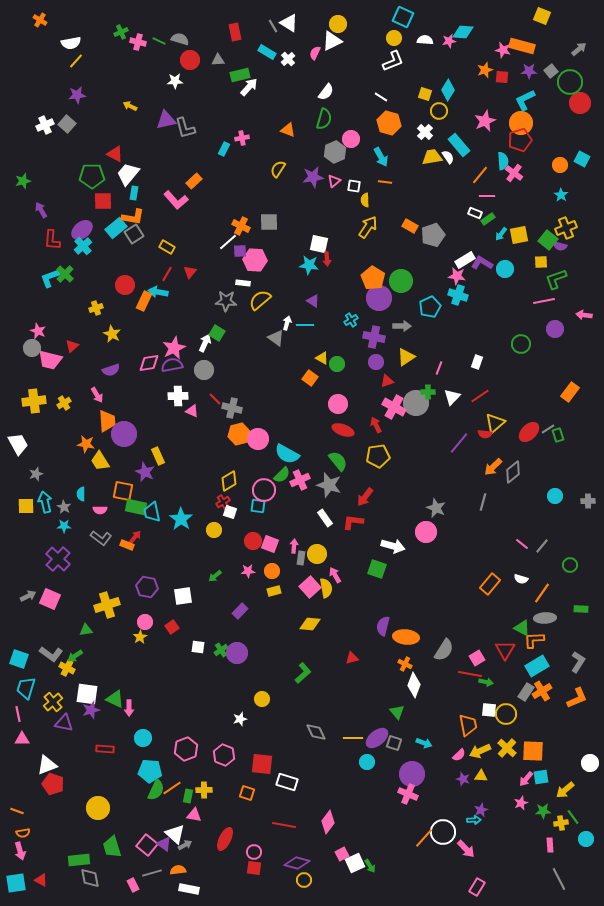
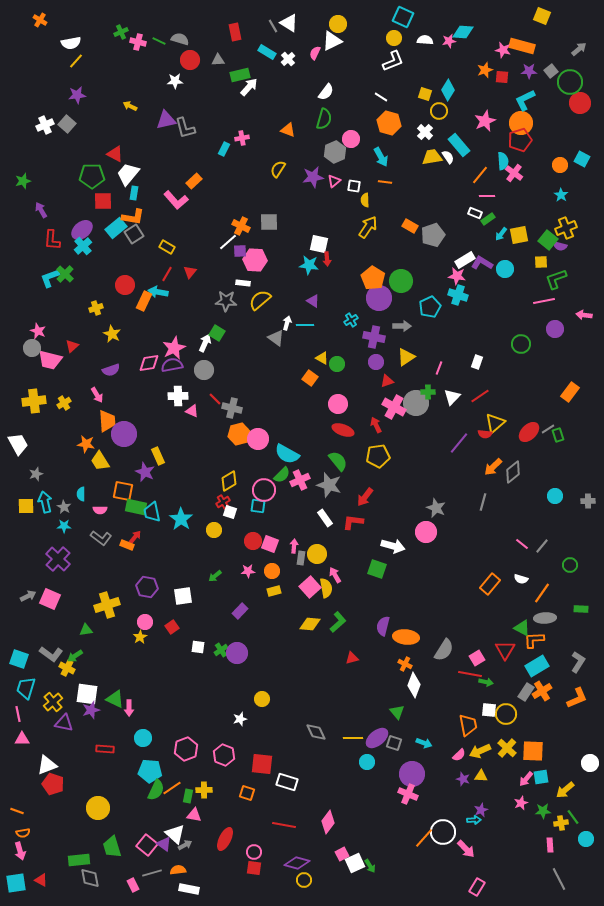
green L-shape at (303, 673): moved 35 px right, 51 px up
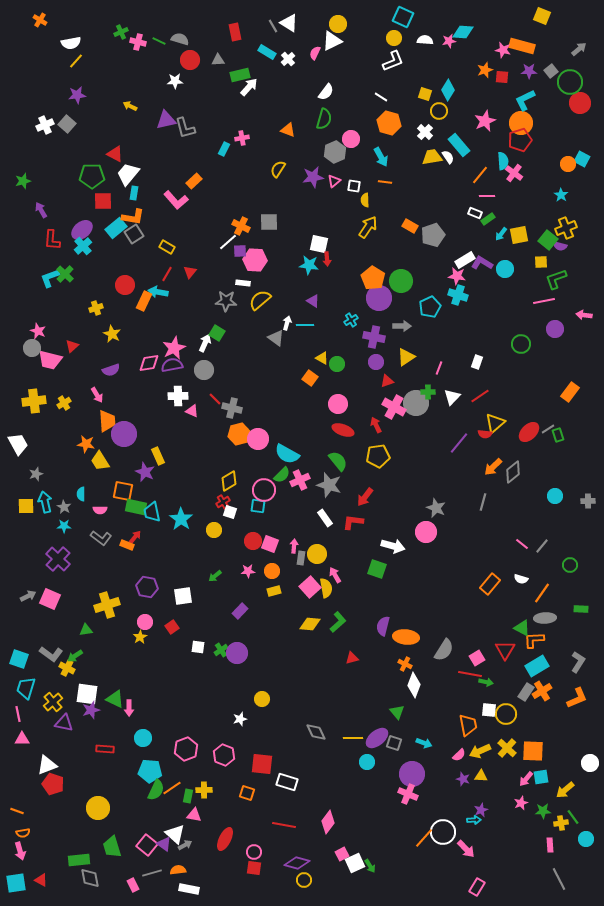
orange circle at (560, 165): moved 8 px right, 1 px up
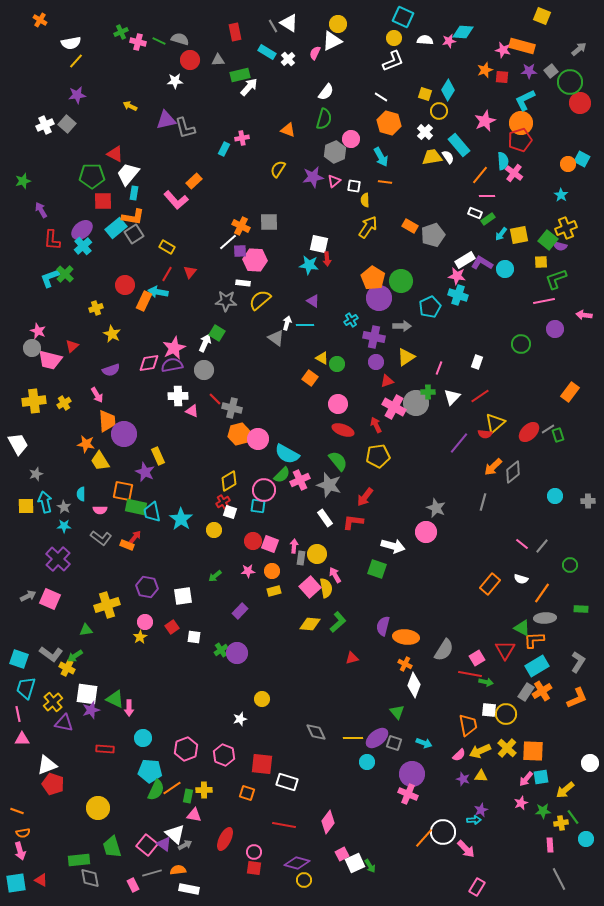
white square at (198, 647): moved 4 px left, 10 px up
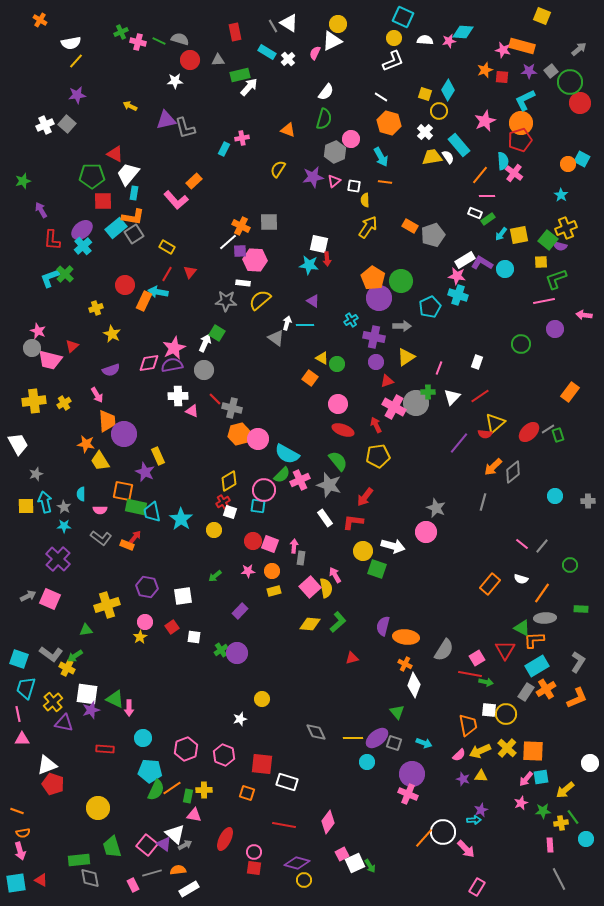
yellow circle at (317, 554): moved 46 px right, 3 px up
orange cross at (542, 691): moved 4 px right, 2 px up
white rectangle at (189, 889): rotated 42 degrees counterclockwise
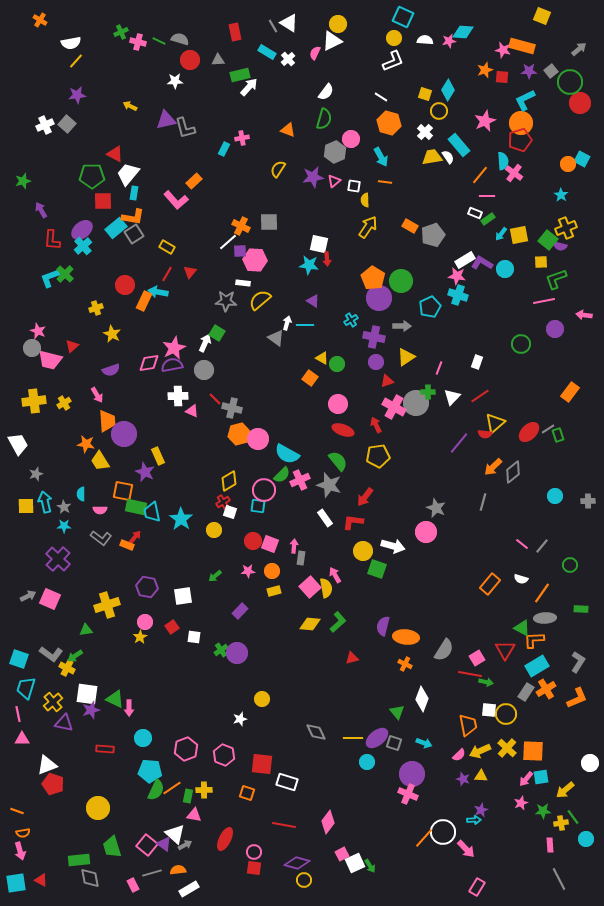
white diamond at (414, 685): moved 8 px right, 14 px down
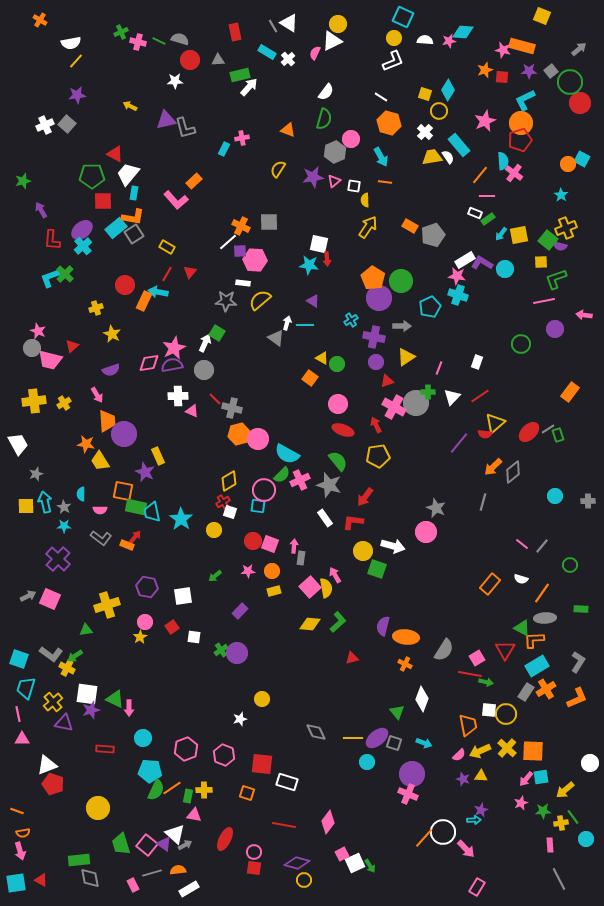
green trapezoid at (112, 847): moved 9 px right, 3 px up
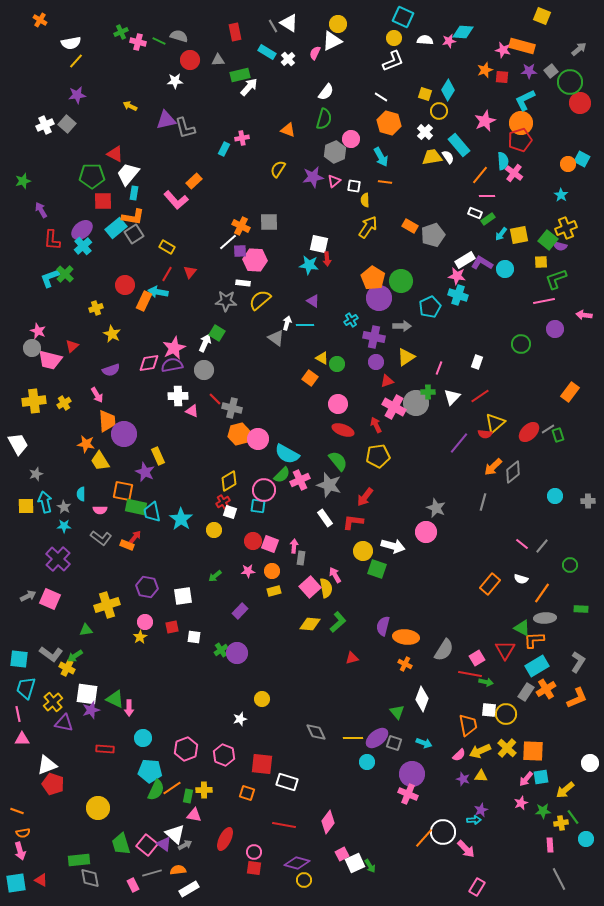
gray semicircle at (180, 39): moved 1 px left, 3 px up
red square at (172, 627): rotated 24 degrees clockwise
cyan square at (19, 659): rotated 12 degrees counterclockwise
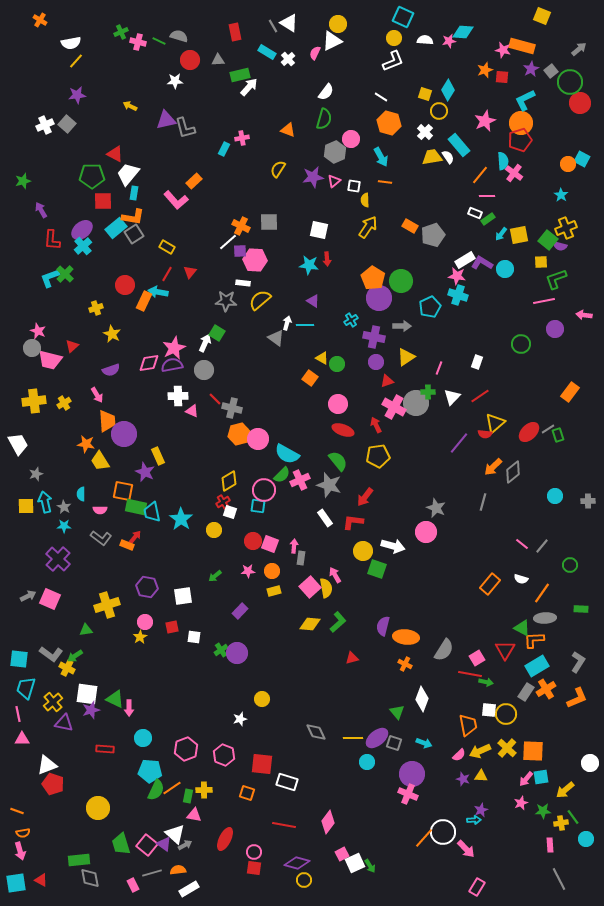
purple star at (529, 71): moved 2 px right, 2 px up; rotated 28 degrees counterclockwise
white square at (319, 244): moved 14 px up
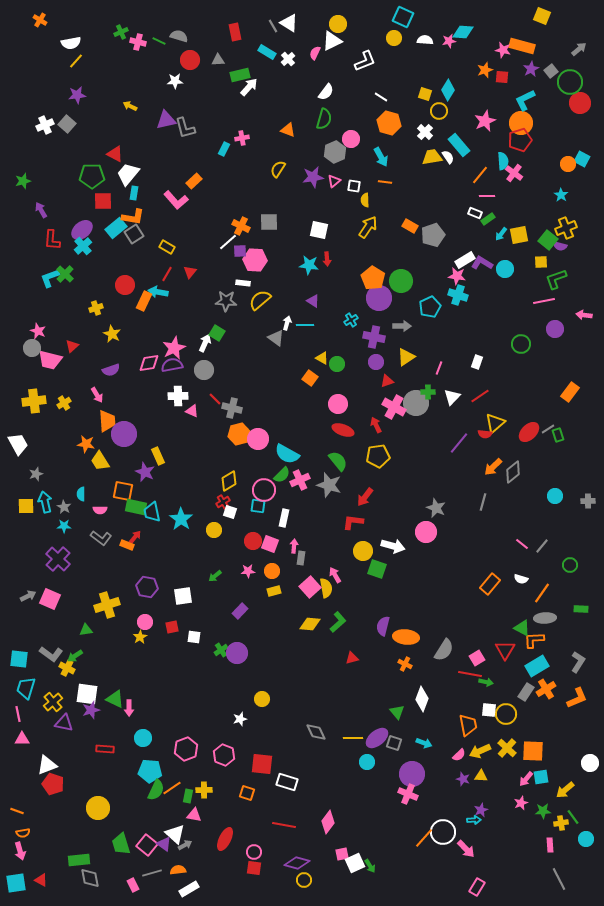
white L-shape at (393, 61): moved 28 px left
white rectangle at (325, 518): moved 41 px left; rotated 48 degrees clockwise
pink square at (342, 854): rotated 16 degrees clockwise
